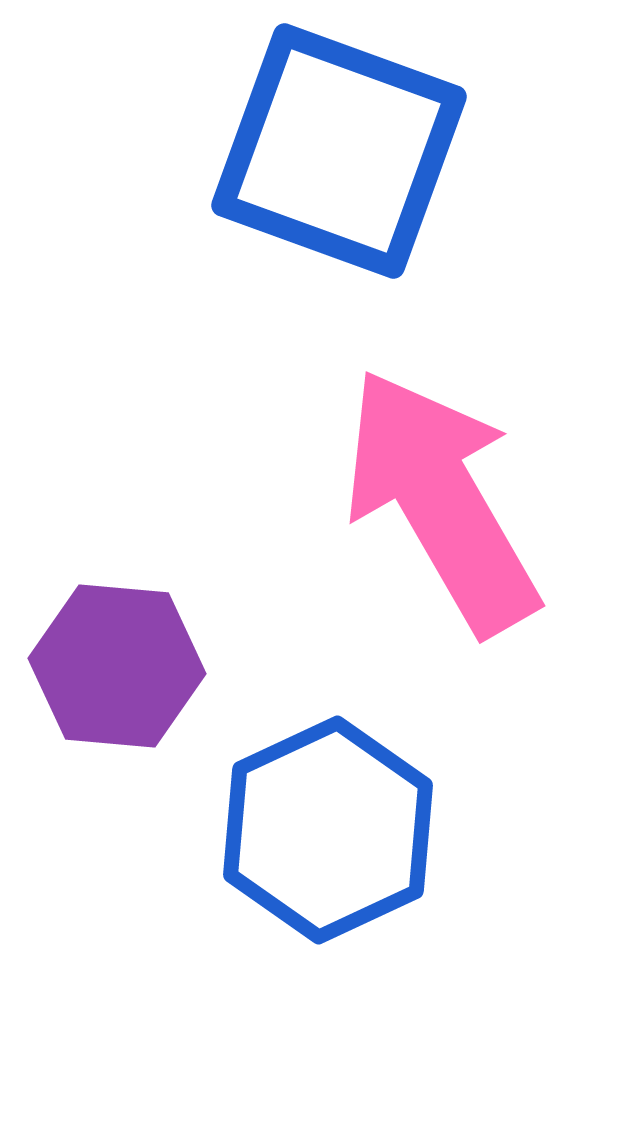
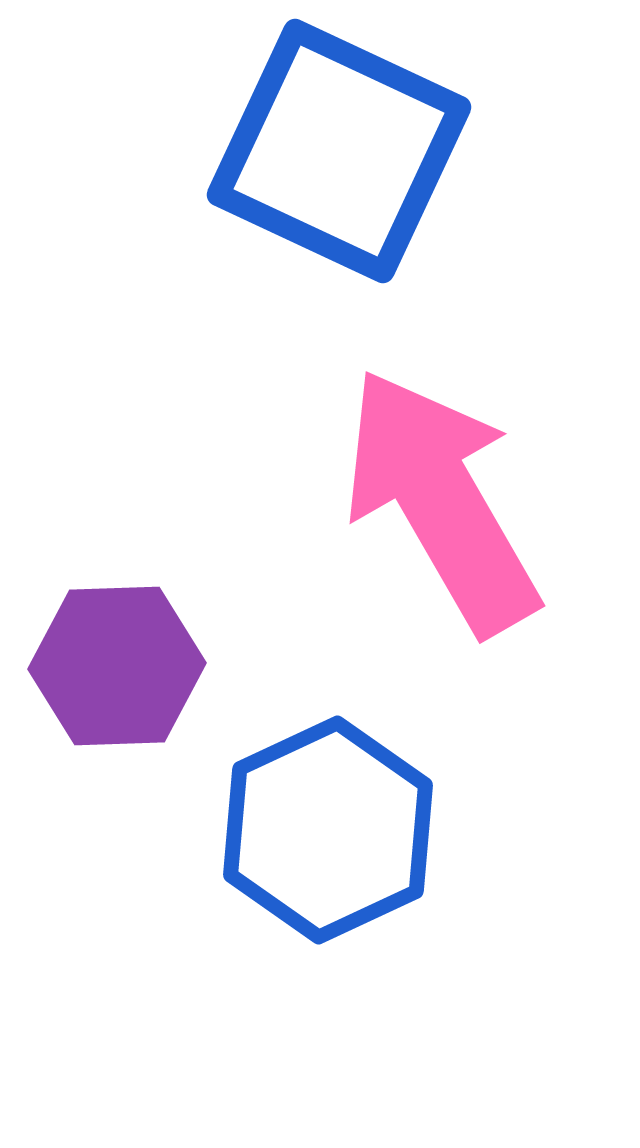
blue square: rotated 5 degrees clockwise
purple hexagon: rotated 7 degrees counterclockwise
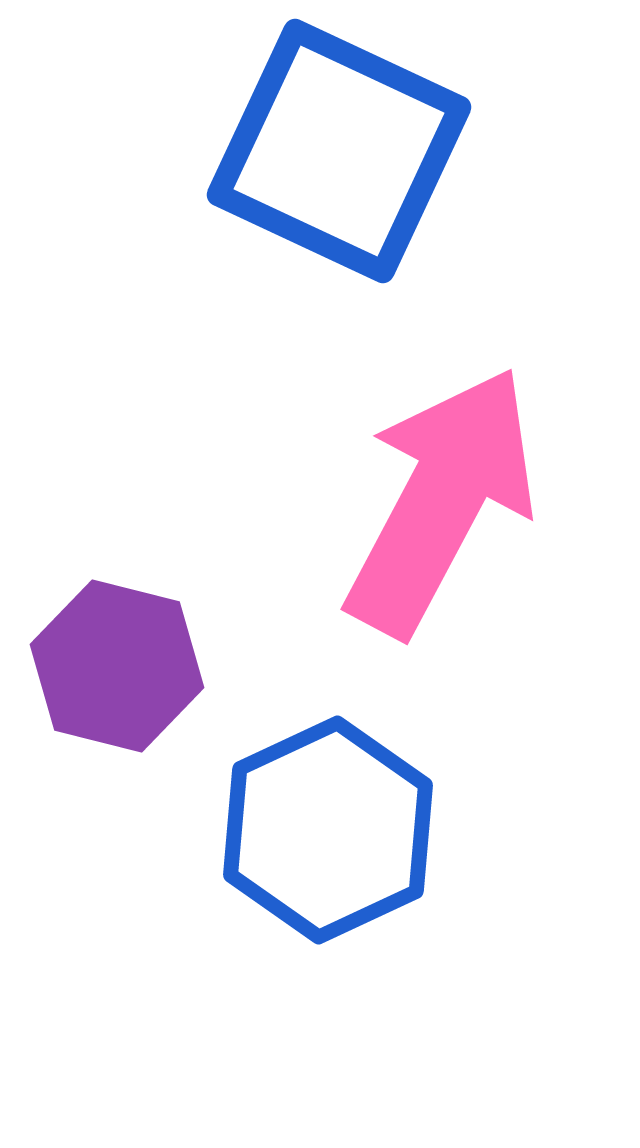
pink arrow: rotated 58 degrees clockwise
purple hexagon: rotated 16 degrees clockwise
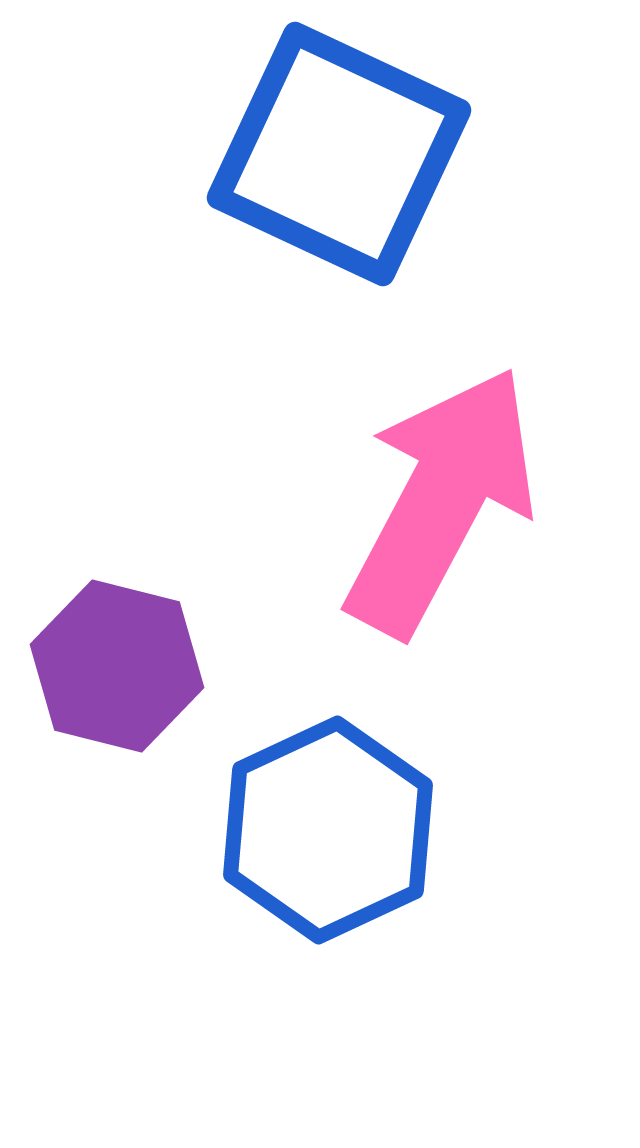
blue square: moved 3 px down
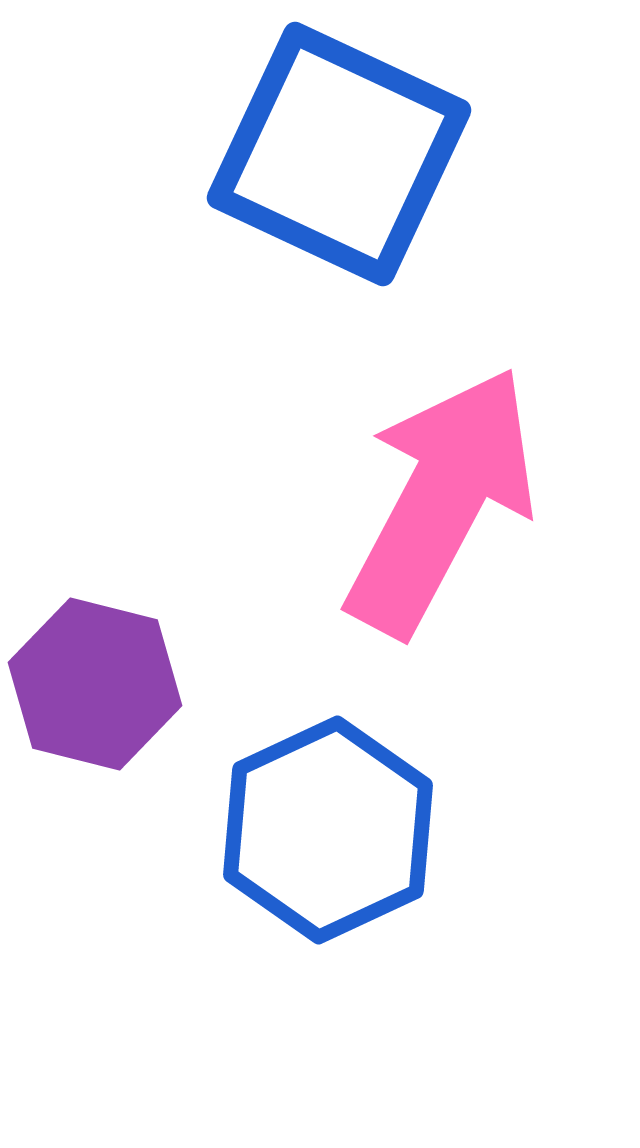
purple hexagon: moved 22 px left, 18 px down
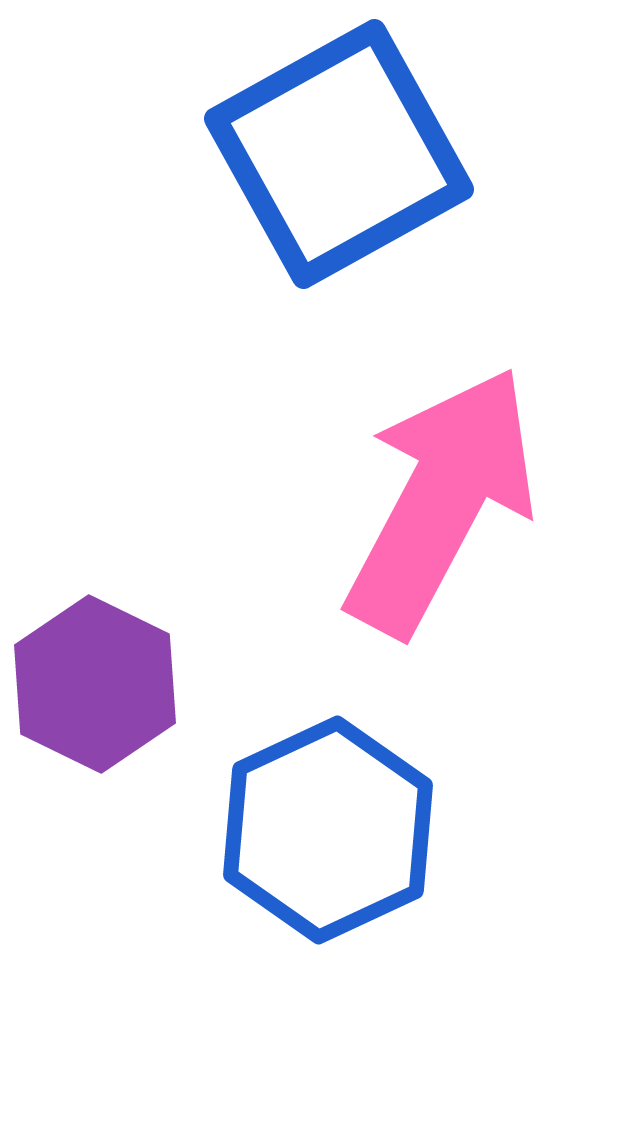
blue square: rotated 36 degrees clockwise
purple hexagon: rotated 12 degrees clockwise
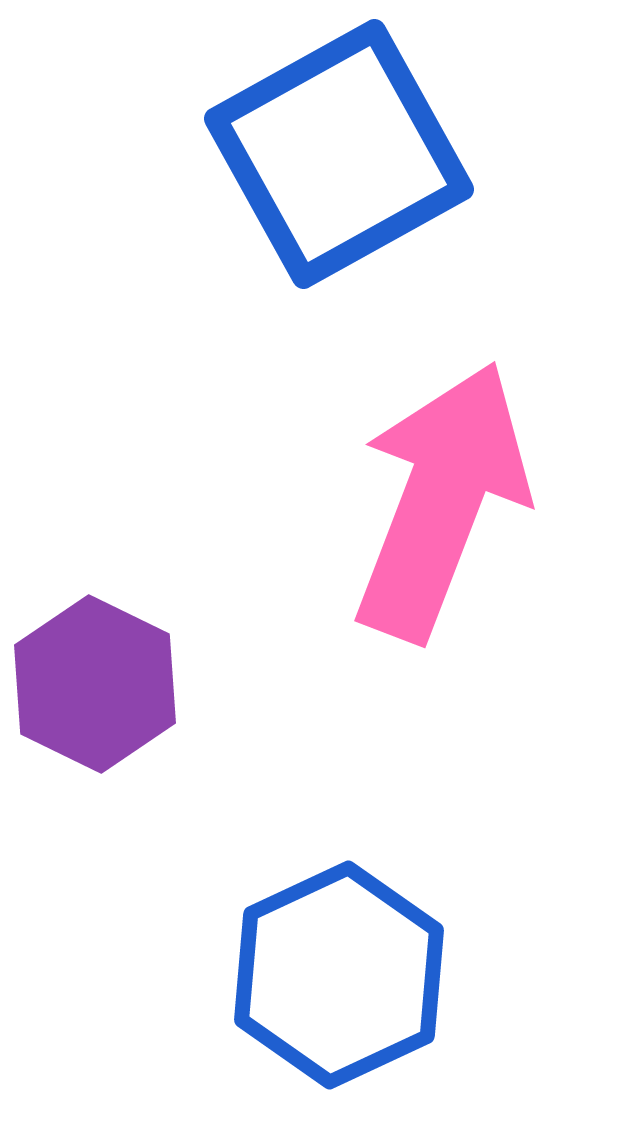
pink arrow: rotated 7 degrees counterclockwise
blue hexagon: moved 11 px right, 145 px down
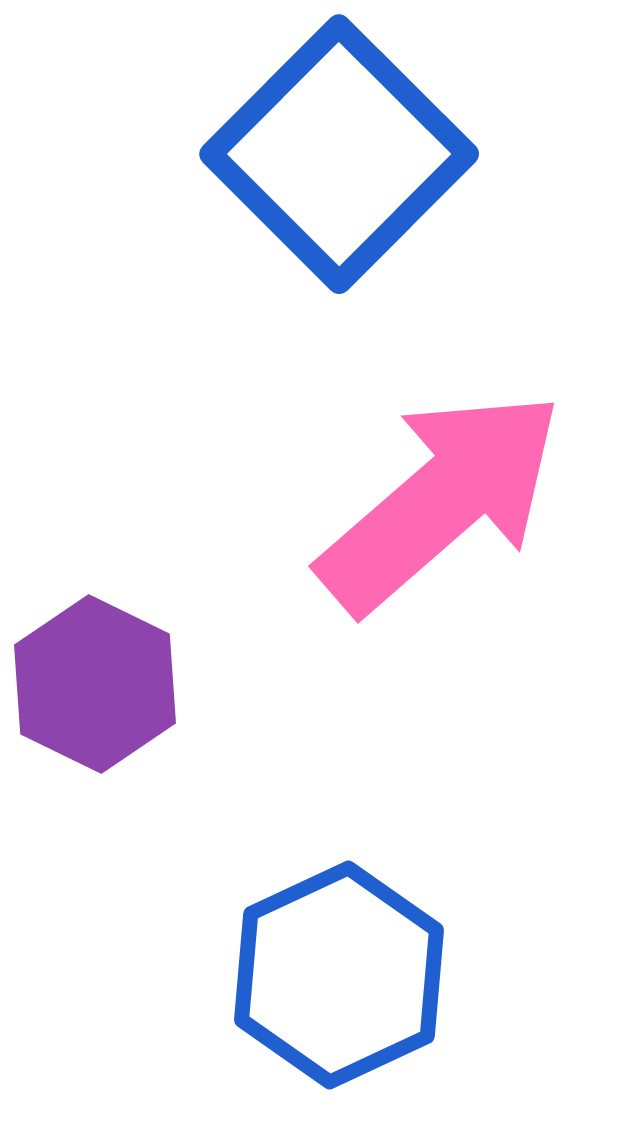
blue square: rotated 16 degrees counterclockwise
pink arrow: rotated 28 degrees clockwise
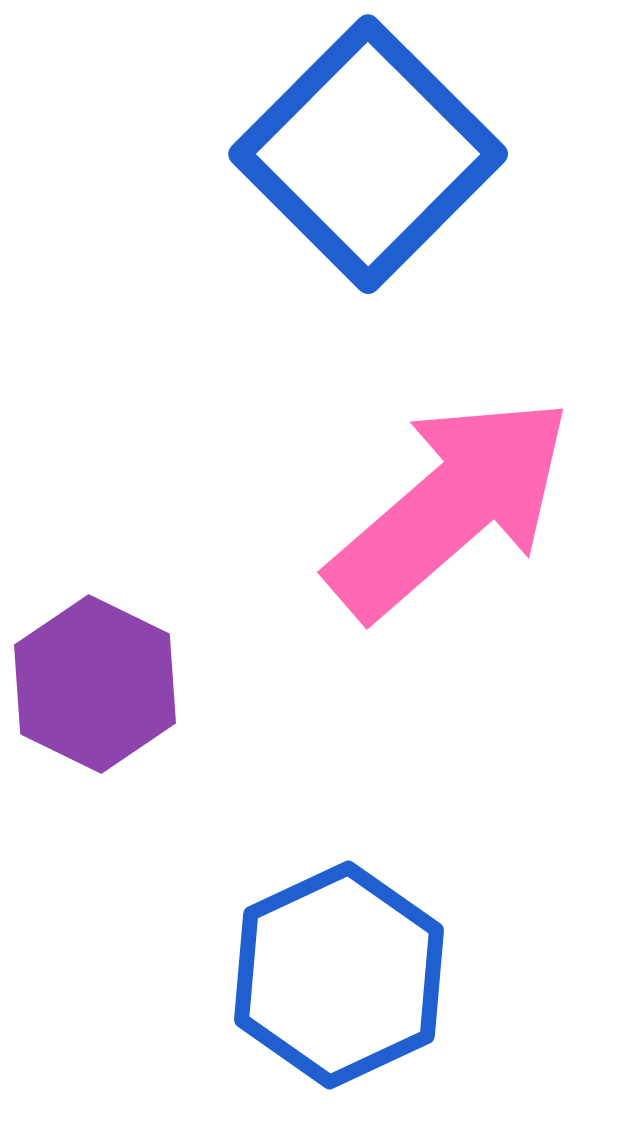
blue square: moved 29 px right
pink arrow: moved 9 px right, 6 px down
